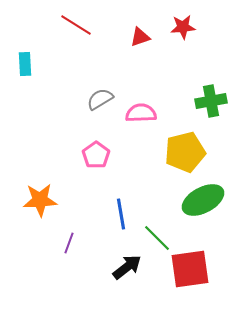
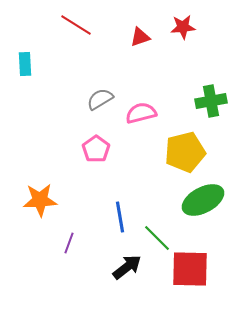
pink semicircle: rotated 12 degrees counterclockwise
pink pentagon: moved 6 px up
blue line: moved 1 px left, 3 px down
red square: rotated 9 degrees clockwise
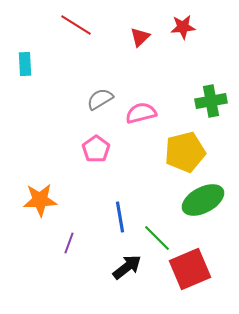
red triangle: rotated 25 degrees counterclockwise
red square: rotated 24 degrees counterclockwise
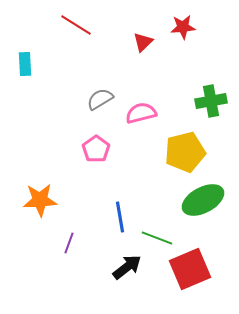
red triangle: moved 3 px right, 5 px down
green line: rotated 24 degrees counterclockwise
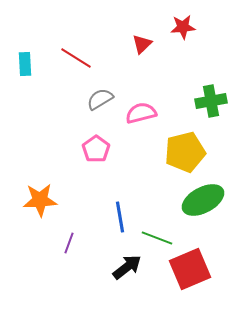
red line: moved 33 px down
red triangle: moved 1 px left, 2 px down
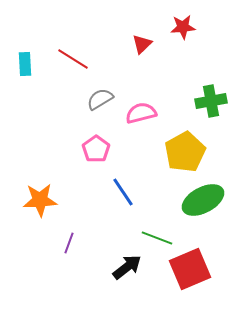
red line: moved 3 px left, 1 px down
yellow pentagon: rotated 15 degrees counterclockwise
blue line: moved 3 px right, 25 px up; rotated 24 degrees counterclockwise
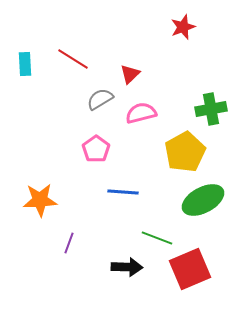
red star: rotated 15 degrees counterclockwise
red triangle: moved 12 px left, 30 px down
green cross: moved 8 px down
blue line: rotated 52 degrees counterclockwise
black arrow: rotated 40 degrees clockwise
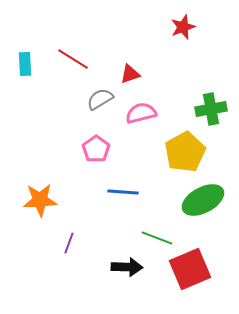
red triangle: rotated 25 degrees clockwise
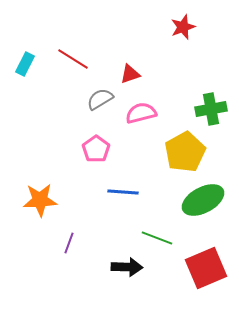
cyan rectangle: rotated 30 degrees clockwise
red square: moved 16 px right, 1 px up
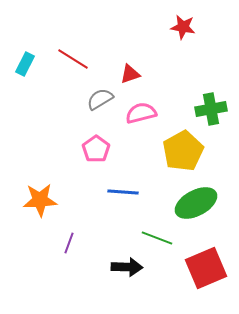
red star: rotated 30 degrees clockwise
yellow pentagon: moved 2 px left, 1 px up
green ellipse: moved 7 px left, 3 px down
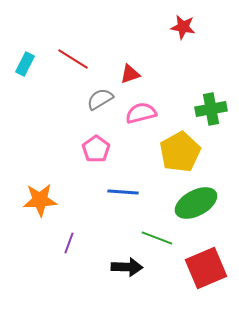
yellow pentagon: moved 3 px left, 1 px down
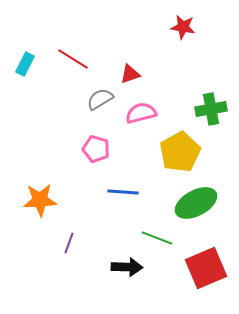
pink pentagon: rotated 20 degrees counterclockwise
